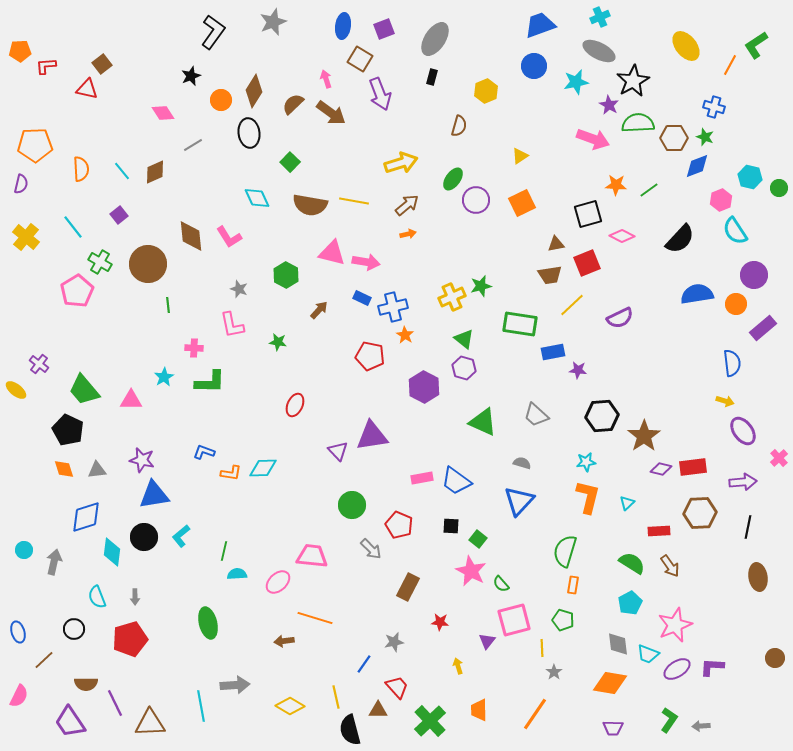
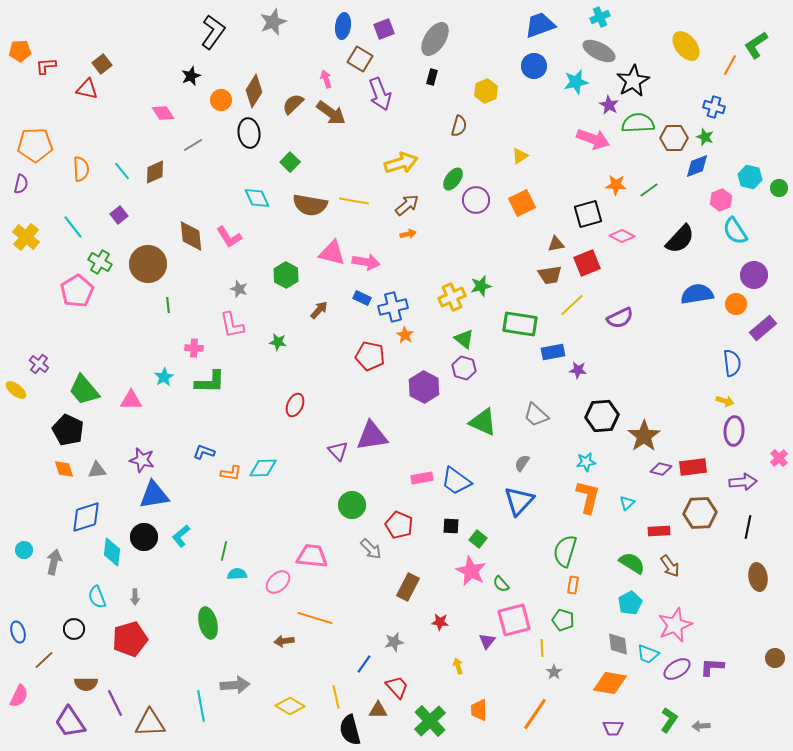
purple ellipse at (743, 431): moved 9 px left; rotated 40 degrees clockwise
gray semicircle at (522, 463): rotated 72 degrees counterclockwise
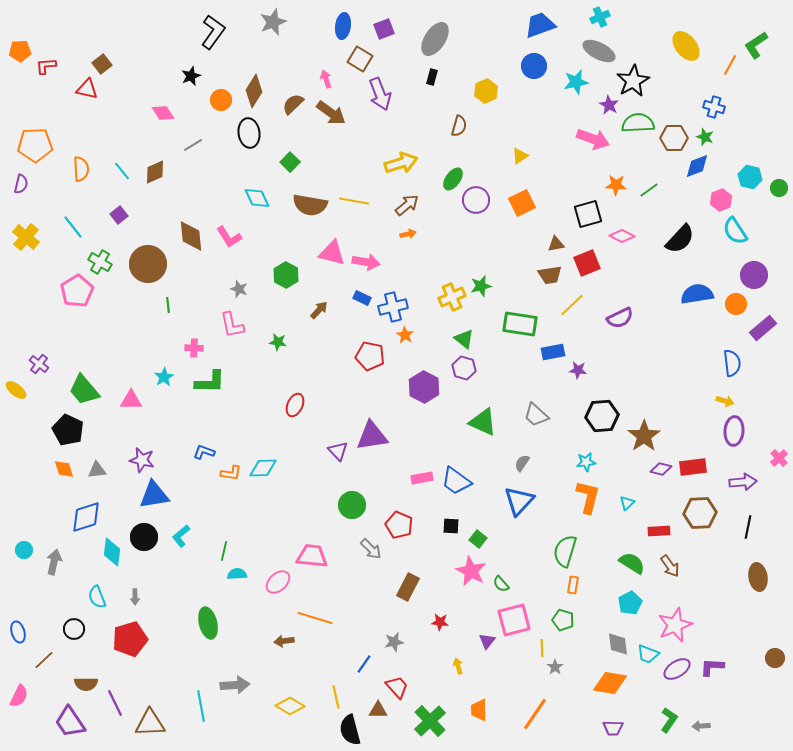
gray star at (554, 672): moved 1 px right, 5 px up
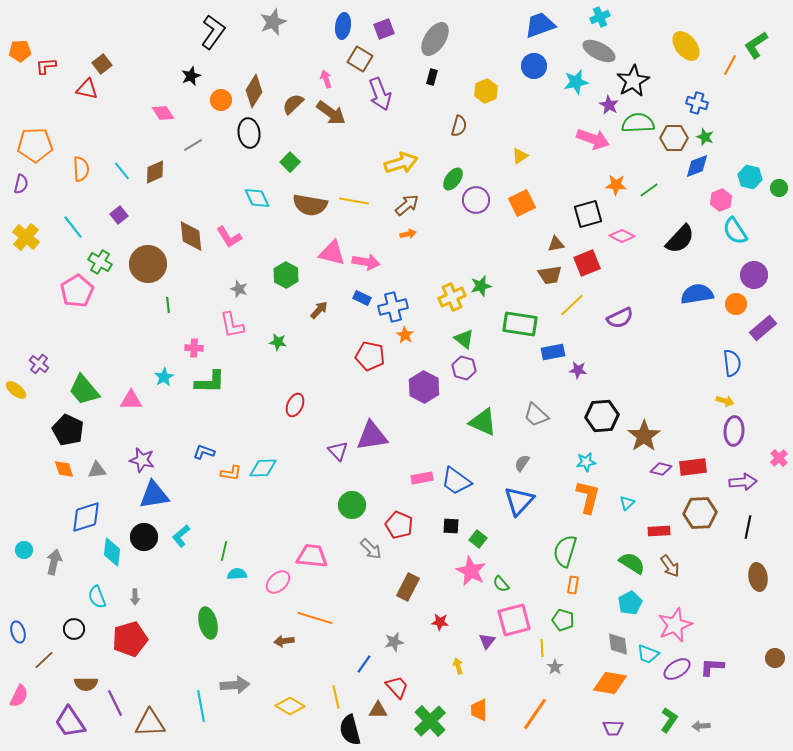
blue cross at (714, 107): moved 17 px left, 4 px up
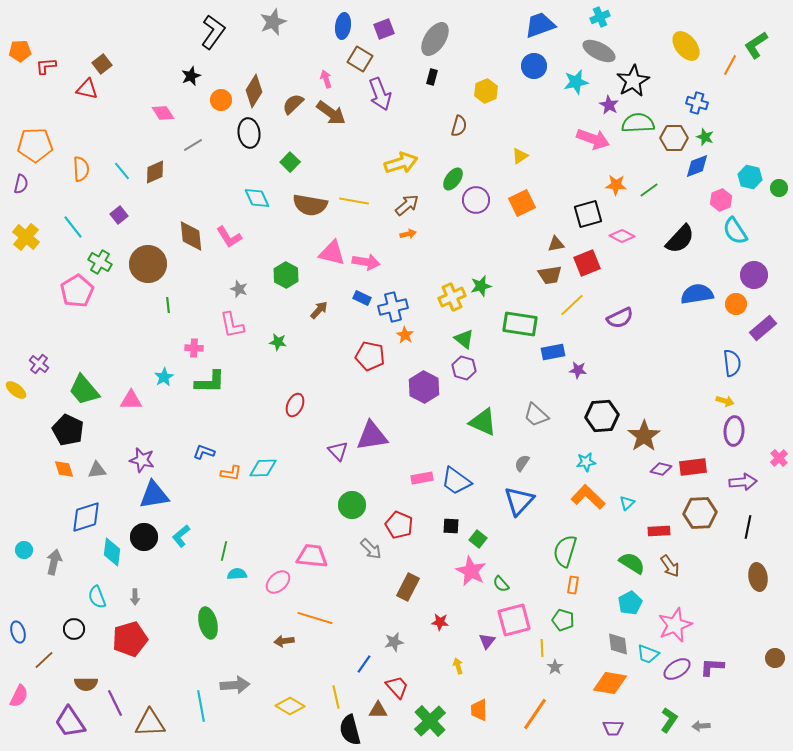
orange L-shape at (588, 497): rotated 60 degrees counterclockwise
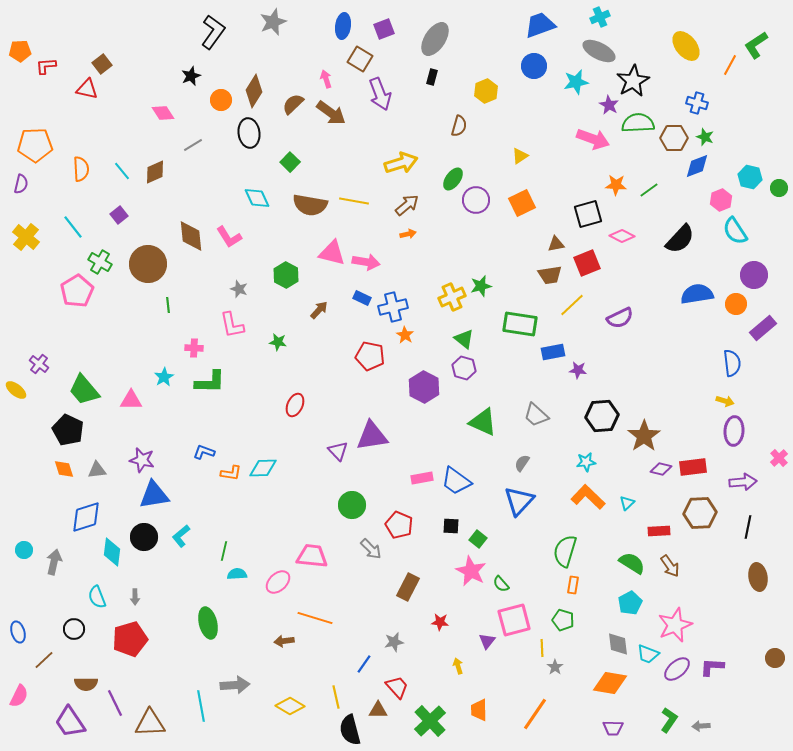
purple ellipse at (677, 669): rotated 8 degrees counterclockwise
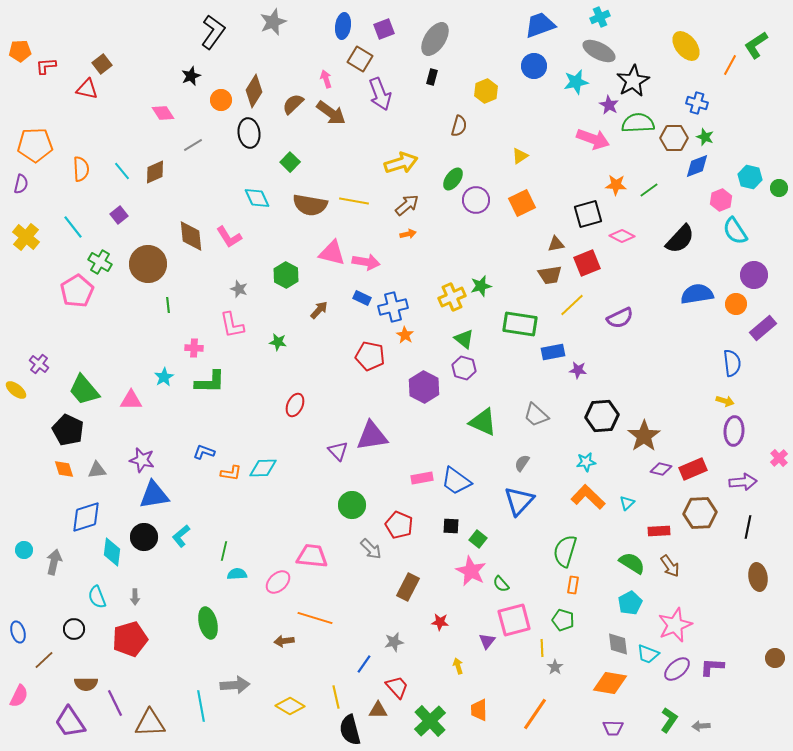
red rectangle at (693, 467): moved 2 px down; rotated 16 degrees counterclockwise
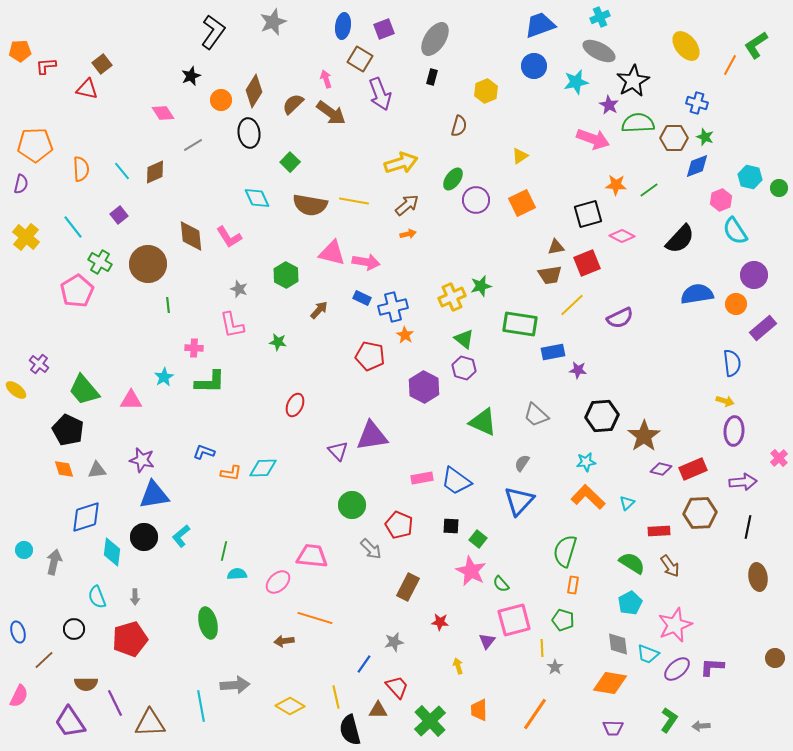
brown triangle at (556, 244): moved 3 px down
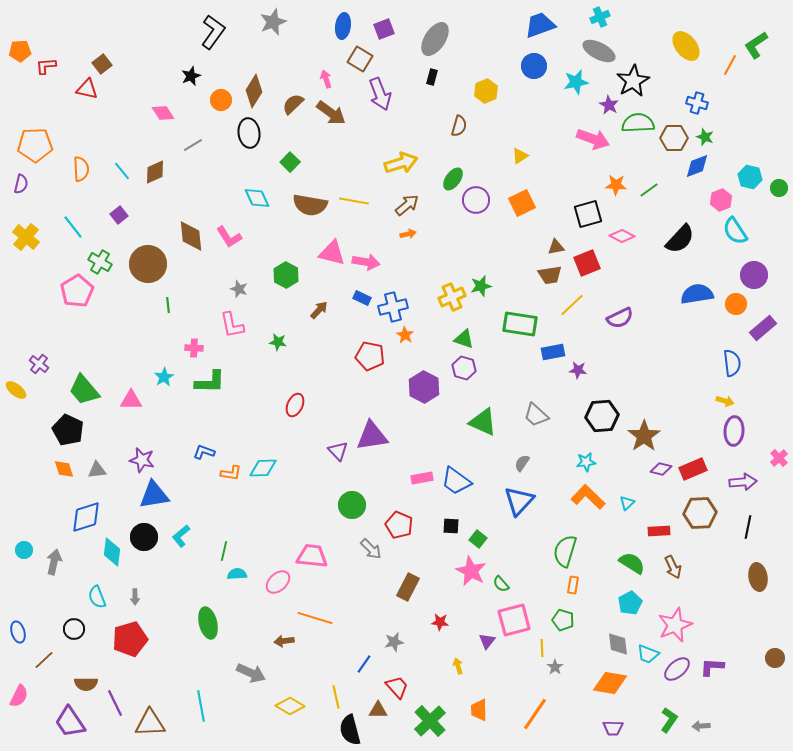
green triangle at (464, 339): rotated 20 degrees counterclockwise
brown arrow at (670, 566): moved 3 px right, 1 px down; rotated 10 degrees clockwise
gray arrow at (235, 685): moved 16 px right, 12 px up; rotated 28 degrees clockwise
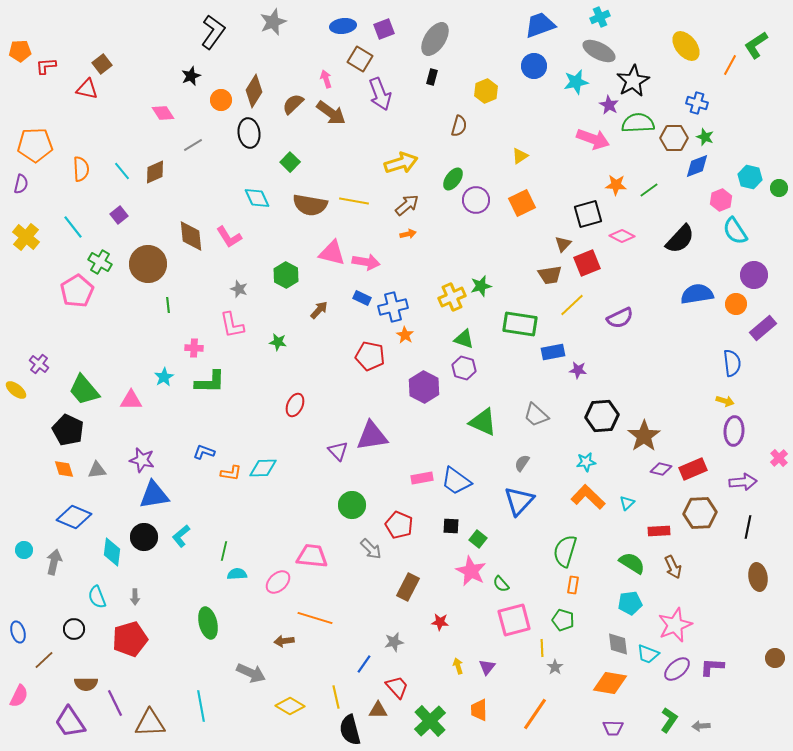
blue ellipse at (343, 26): rotated 75 degrees clockwise
brown triangle at (556, 247): moved 7 px right, 3 px up; rotated 36 degrees counterclockwise
blue diamond at (86, 517): moved 12 px left; rotated 40 degrees clockwise
cyan pentagon at (630, 603): rotated 20 degrees clockwise
purple triangle at (487, 641): moved 26 px down
